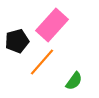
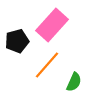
orange line: moved 5 px right, 3 px down
green semicircle: moved 1 px down; rotated 12 degrees counterclockwise
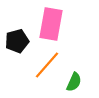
pink rectangle: moved 1 px left, 1 px up; rotated 32 degrees counterclockwise
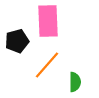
pink rectangle: moved 3 px left, 3 px up; rotated 12 degrees counterclockwise
green semicircle: moved 1 px right; rotated 24 degrees counterclockwise
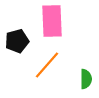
pink rectangle: moved 4 px right
green semicircle: moved 11 px right, 3 px up
